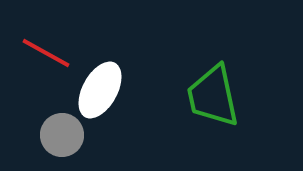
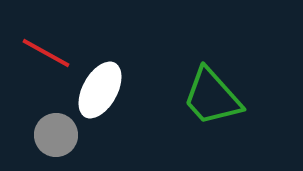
green trapezoid: moved 1 px left, 1 px down; rotated 30 degrees counterclockwise
gray circle: moved 6 px left
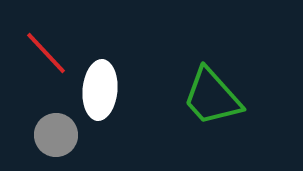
red line: rotated 18 degrees clockwise
white ellipse: rotated 24 degrees counterclockwise
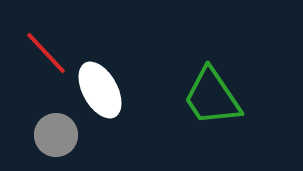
white ellipse: rotated 34 degrees counterclockwise
green trapezoid: rotated 8 degrees clockwise
